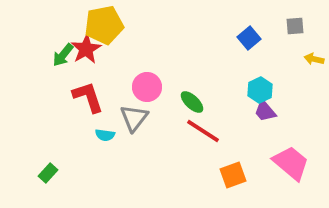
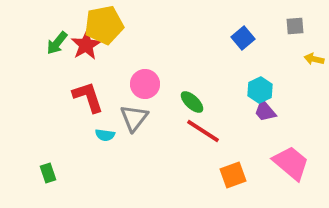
blue square: moved 6 px left
red star: moved 4 px up
green arrow: moved 6 px left, 12 px up
pink circle: moved 2 px left, 3 px up
green rectangle: rotated 60 degrees counterclockwise
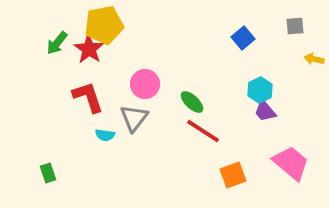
red star: moved 3 px right, 4 px down; rotated 8 degrees counterclockwise
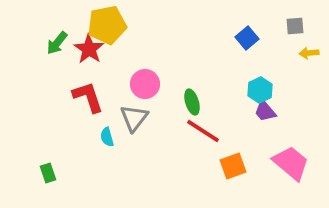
yellow pentagon: moved 3 px right
blue square: moved 4 px right
yellow arrow: moved 5 px left, 6 px up; rotated 18 degrees counterclockwise
green ellipse: rotated 30 degrees clockwise
cyan semicircle: moved 2 px right, 2 px down; rotated 66 degrees clockwise
orange square: moved 9 px up
